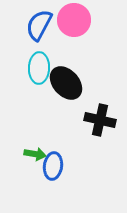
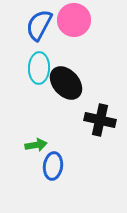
green arrow: moved 1 px right, 9 px up; rotated 20 degrees counterclockwise
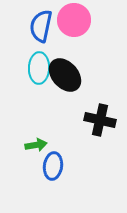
blue semicircle: moved 2 px right, 1 px down; rotated 16 degrees counterclockwise
black ellipse: moved 1 px left, 8 px up
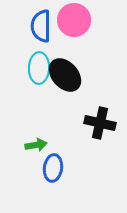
blue semicircle: rotated 12 degrees counterclockwise
black cross: moved 3 px down
blue ellipse: moved 2 px down
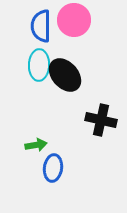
cyan ellipse: moved 3 px up
black cross: moved 1 px right, 3 px up
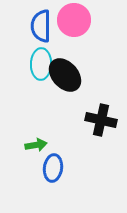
cyan ellipse: moved 2 px right, 1 px up
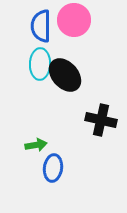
cyan ellipse: moved 1 px left
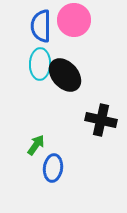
green arrow: rotated 45 degrees counterclockwise
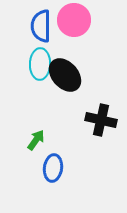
green arrow: moved 5 px up
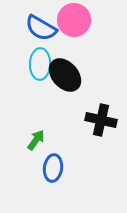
blue semicircle: moved 2 px down; rotated 60 degrees counterclockwise
